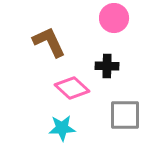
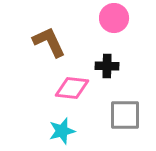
pink diamond: rotated 36 degrees counterclockwise
cyan star: moved 3 px down; rotated 12 degrees counterclockwise
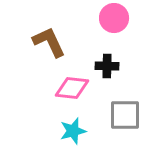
cyan star: moved 11 px right
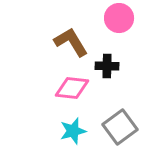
pink circle: moved 5 px right
brown L-shape: moved 22 px right; rotated 6 degrees counterclockwise
gray square: moved 5 px left, 12 px down; rotated 36 degrees counterclockwise
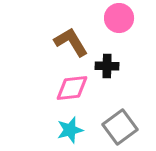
pink diamond: rotated 12 degrees counterclockwise
cyan star: moved 3 px left, 1 px up
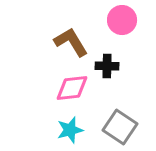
pink circle: moved 3 px right, 2 px down
gray square: rotated 20 degrees counterclockwise
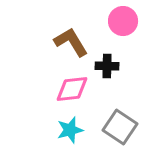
pink circle: moved 1 px right, 1 px down
pink diamond: moved 1 px down
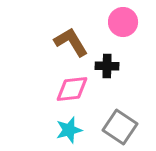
pink circle: moved 1 px down
cyan star: moved 1 px left
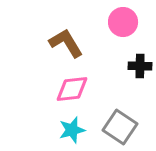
brown L-shape: moved 5 px left, 1 px down
black cross: moved 33 px right
cyan star: moved 3 px right
